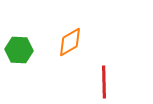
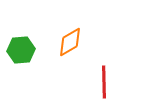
green hexagon: moved 2 px right; rotated 8 degrees counterclockwise
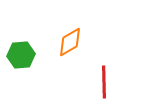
green hexagon: moved 5 px down
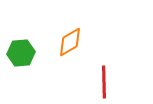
green hexagon: moved 2 px up
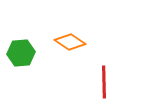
orange diamond: rotated 64 degrees clockwise
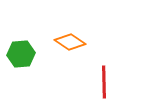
green hexagon: moved 1 px down
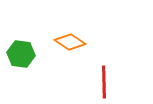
green hexagon: rotated 12 degrees clockwise
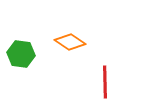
red line: moved 1 px right
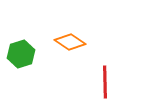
green hexagon: rotated 24 degrees counterclockwise
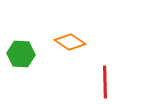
green hexagon: rotated 20 degrees clockwise
